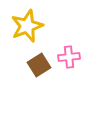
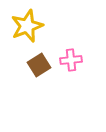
pink cross: moved 2 px right, 3 px down
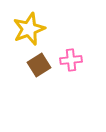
yellow star: moved 2 px right, 3 px down
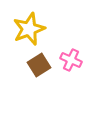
pink cross: rotated 30 degrees clockwise
